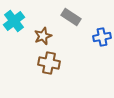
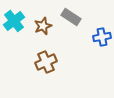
brown star: moved 10 px up
brown cross: moved 3 px left, 1 px up; rotated 35 degrees counterclockwise
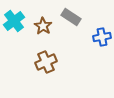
brown star: rotated 18 degrees counterclockwise
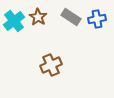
brown star: moved 5 px left, 9 px up
blue cross: moved 5 px left, 18 px up
brown cross: moved 5 px right, 3 px down
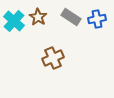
cyan cross: rotated 10 degrees counterclockwise
brown cross: moved 2 px right, 7 px up
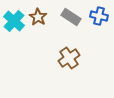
blue cross: moved 2 px right, 3 px up; rotated 24 degrees clockwise
brown cross: moved 16 px right; rotated 10 degrees counterclockwise
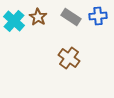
blue cross: moved 1 px left; rotated 18 degrees counterclockwise
brown cross: rotated 20 degrees counterclockwise
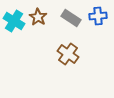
gray rectangle: moved 1 px down
cyan cross: rotated 10 degrees counterclockwise
brown cross: moved 1 px left, 4 px up
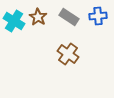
gray rectangle: moved 2 px left, 1 px up
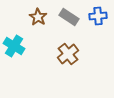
cyan cross: moved 25 px down
brown cross: rotated 15 degrees clockwise
